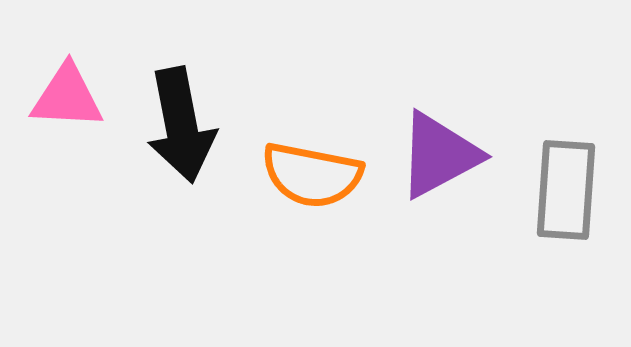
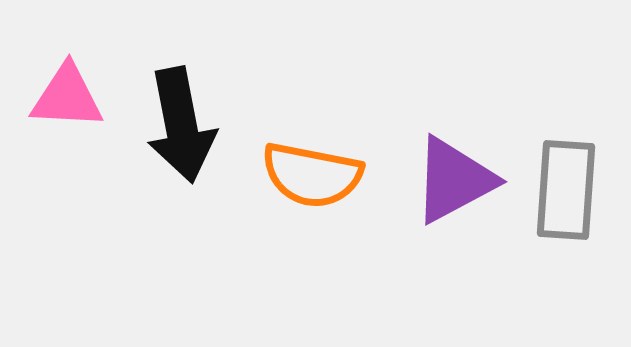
purple triangle: moved 15 px right, 25 px down
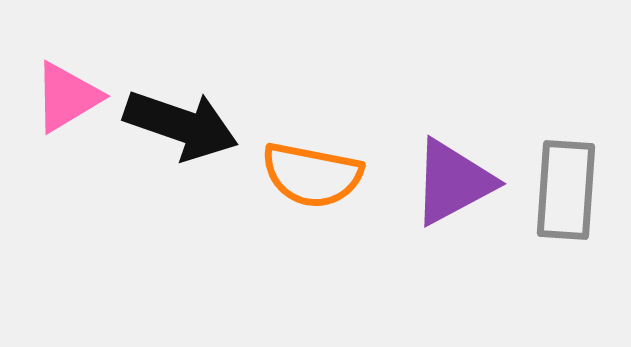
pink triangle: rotated 34 degrees counterclockwise
black arrow: rotated 60 degrees counterclockwise
purple triangle: moved 1 px left, 2 px down
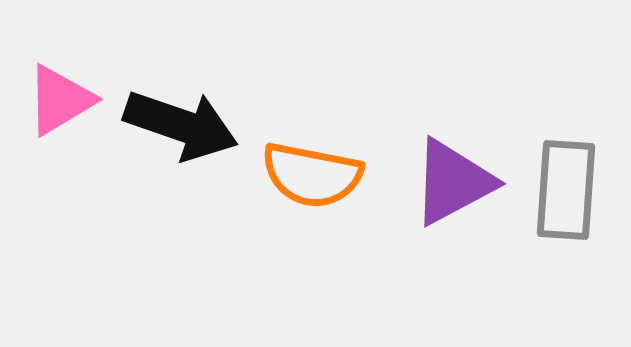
pink triangle: moved 7 px left, 3 px down
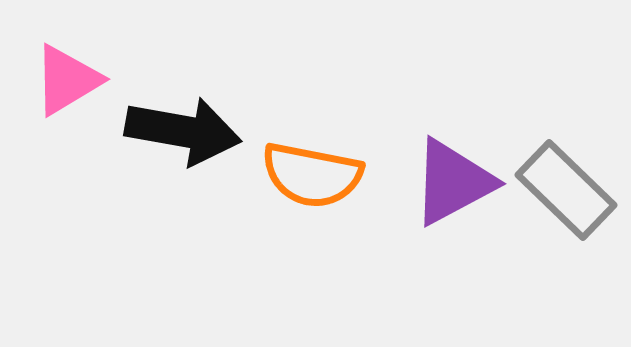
pink triangle: moved 7 px right, 20 px up
black arrow: moved 2 px right, 6 px down; rotated 9 degrees counterclockwise
gray rectangle: rotated 50 degrees counterclockwise
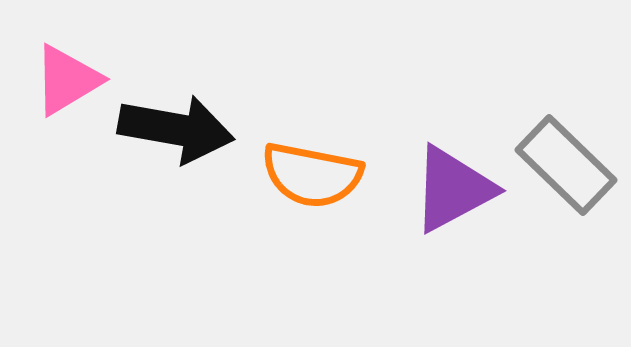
black arrow: moved 7 px left, 2 px up
purple triangle: moved 7 px down
gray rectangle: moved 25 px up
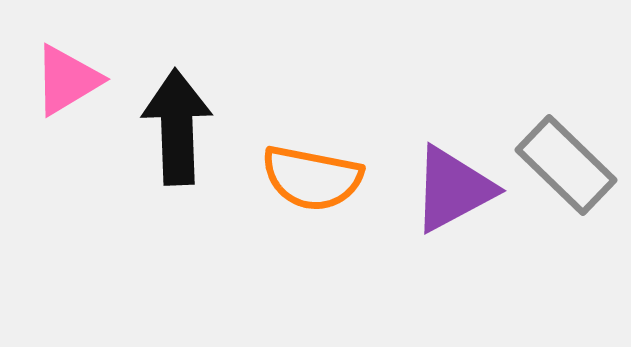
black arrow: moved 1 px right, 2 px up; rotated 102 degrees counterclockwise
orange semicircle: moved 3 px down
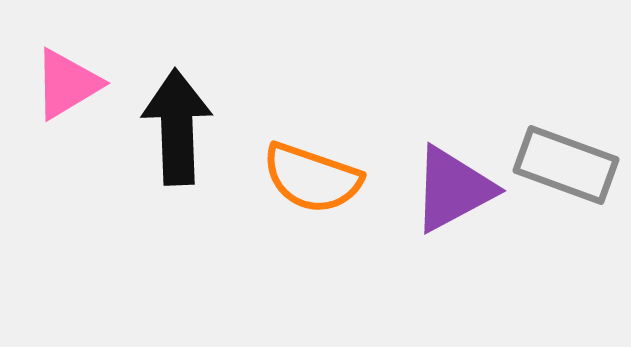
pink triangle: moved 4 px down
gray rectangle: rotated 24 degrees counterclockwise
orange semicircle: rotated 8 degrees clockwise
